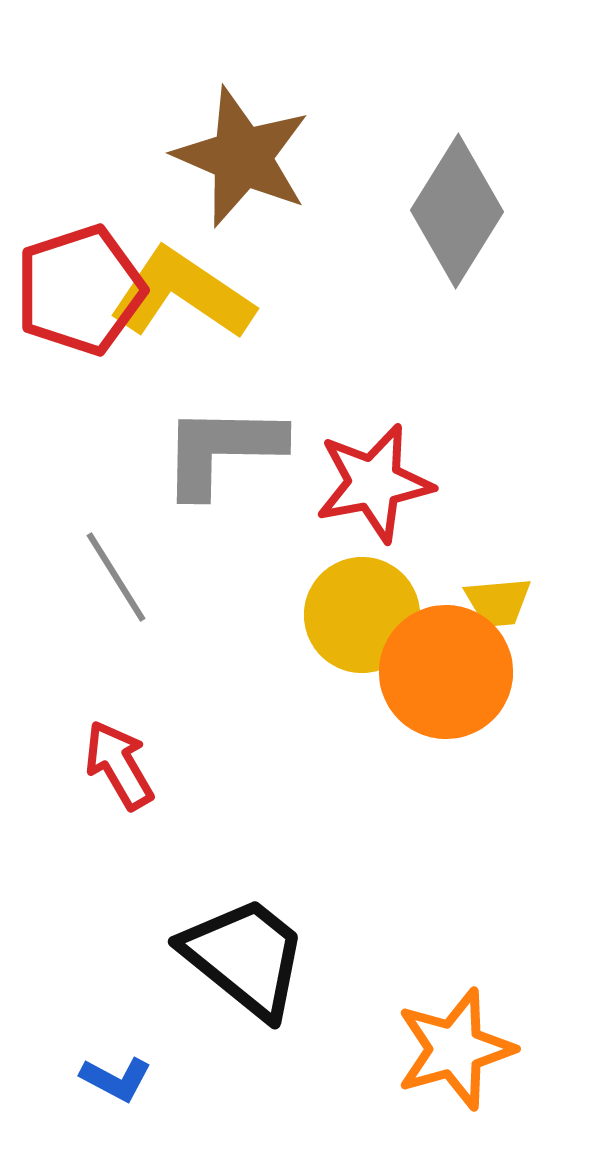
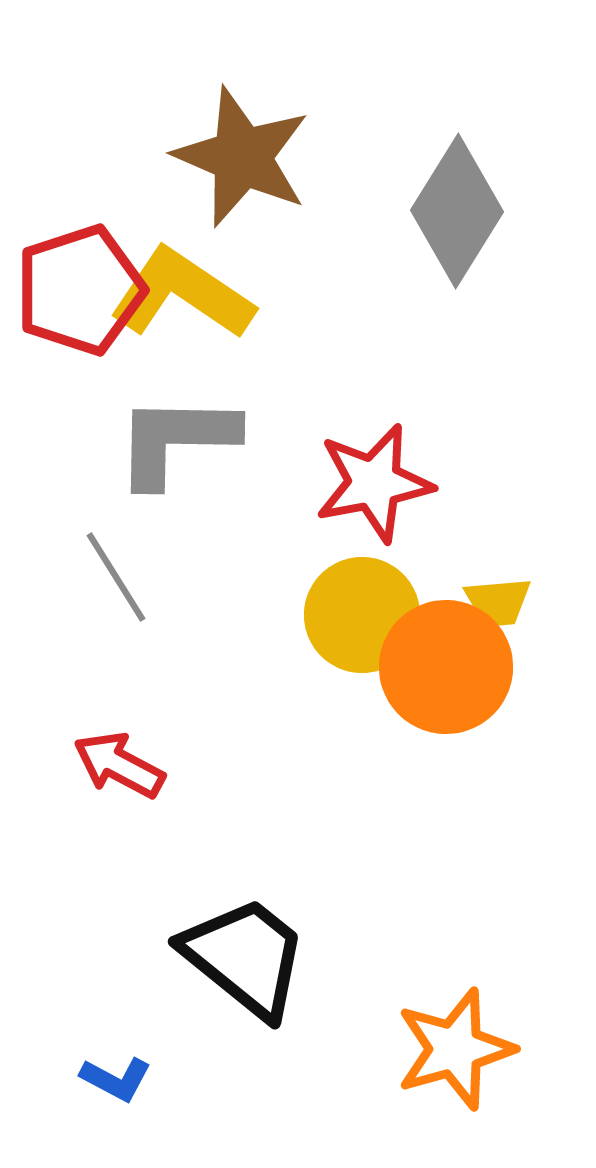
gray L-shape: moved 46 px left, 10 px up
orange circle: moved 5 px up
red arrow: rotated 32 degrees counterclockwise
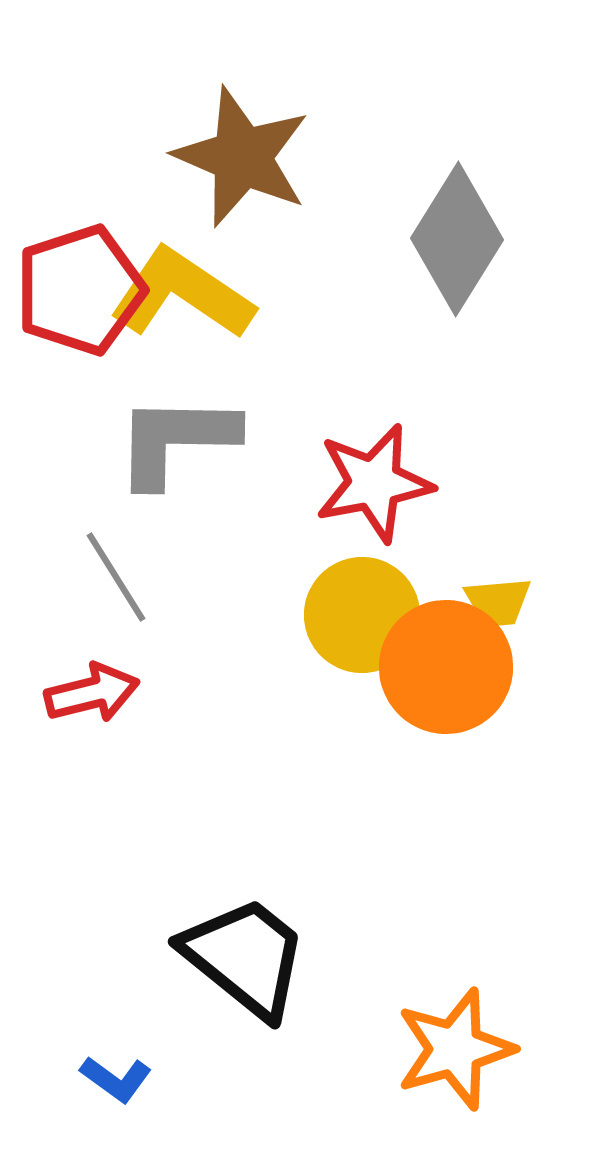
gray diamond: moved 28 px down
red arrow: moved 27 px left, 72 px up; rotated 138 degrees clockwise
blue L-shape: rotated 8 degrees clockwise
